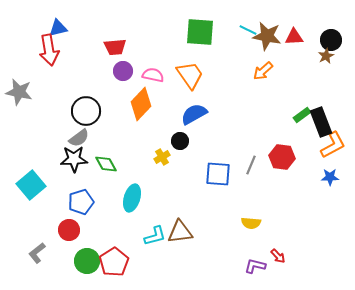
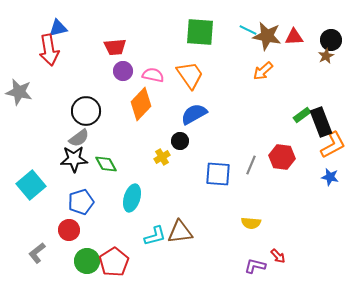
blue star at (330, 177): rotated 12 degrees clockwise
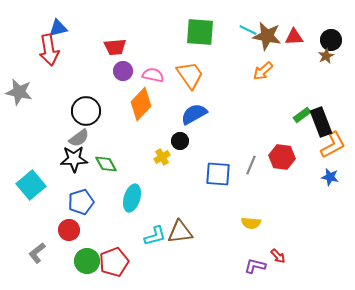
red pentagon at (114, 262): rotated 12 degrees clockwise
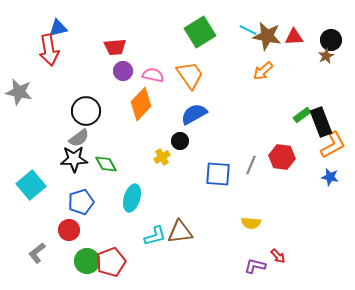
green square at (200, 32): rotated 36 degrees counterclockwise
red pentagon at (114, 262): moved 3 px left
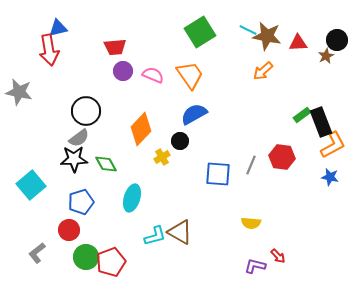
red triangle at (294, 37): moved 4 px right, 6 px down
black circle at (331, 40): moved 6 px right
pink semicircle at (153, 75): rotated 10 degrees clockwise
orange diamond at (141, 104): moved 25 px down
brown triangle at (180, 232): rotated 36 degrees clockwise
green circle at (87, 261): moved 1 px left, 4 px up
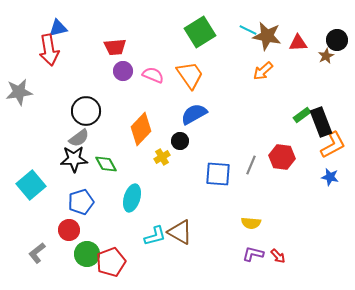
gray star at (19, 92): rotated 20 degrees counterclockwise
green circle at (86, 257): moved 1 px right, 3 px up
purple L-shape at (255, 266): moved 2 px left, 12 px up
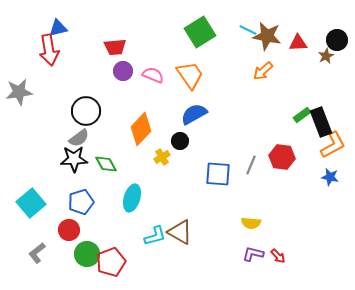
cyan square at (31, 185): moved 18 px down
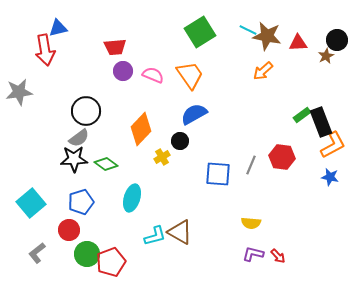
red arrow at (49, 50): moved 4 px left
green diamond at (106, 164): rotated 25 degrees counterclockwise
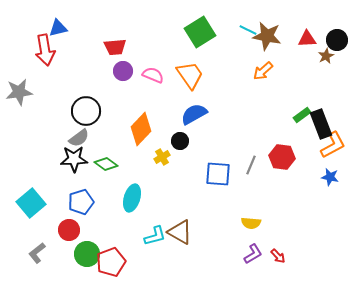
red triangle at (298, 43): moved 9 px right, 4 px up
black rectangle at (321, 122): moved 2 px down
purple L-shape at (253, 254): rotated 135 degrees clockwise
